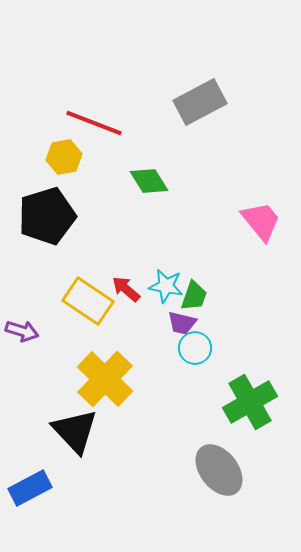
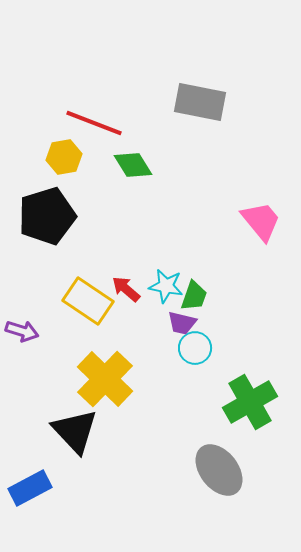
gray rectangle: rotated 39 degrees clockwise
green diamond: moved 16 px left, 16 px up
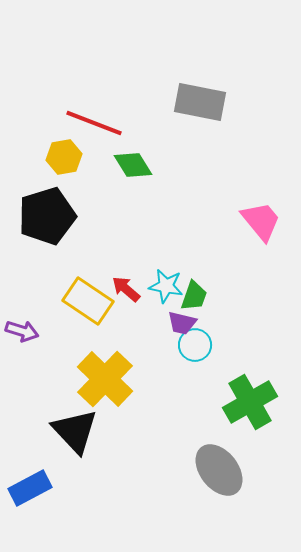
cyan circle: moved 3 px up
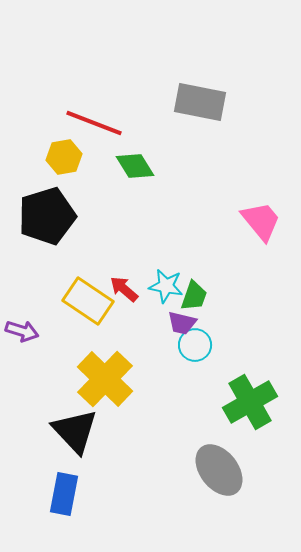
green diamond: moved 2 px right, 1 px down
red arrow: moved 2 px left
blue rectangle: moved 34 px right, 6 px down; rotated 51 degrees counterclockwise
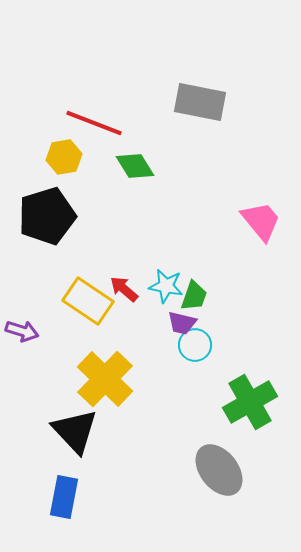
blue rectangle: moved 3 px down
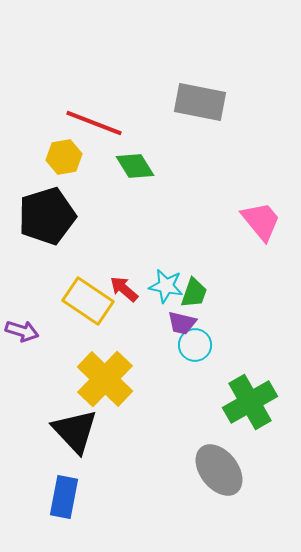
green trapezoid: moved 3 px up
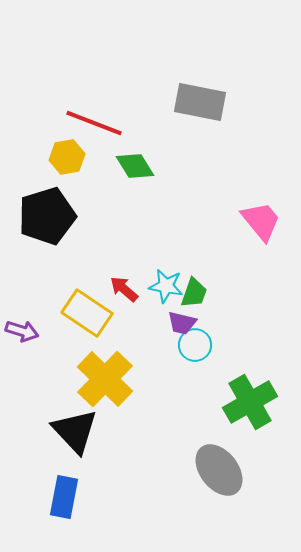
yellow hexagon: moved 3 px right
yellow rectangle: moved 1 px left, 12 px down
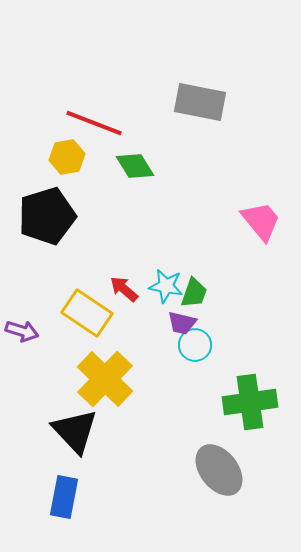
green cross: rotated 22 degrees clockwise
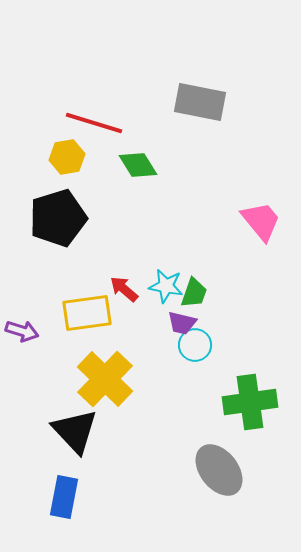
red line: rotated 4 degrees counterclockwise
green diamond: moved 3 px right, 1 px up
black pentagon: moved 11 px right, 2 px down
yellow rectangle: rotated 42 degrees counterclockwise
